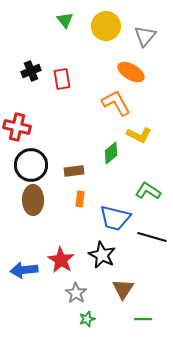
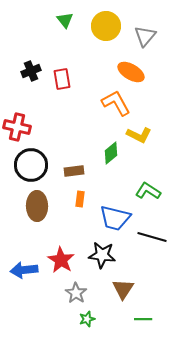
brown ellipse: moved 4 px right, 6 px down
black star: rotated 20 degrees counterclockwise
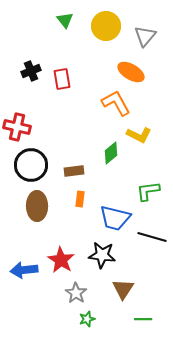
green L-shape: rotated 40 degrees counterclockwise
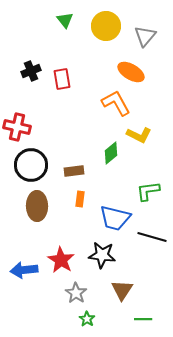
brown triangle: moved 1 px left, 1 px down
green star: rotated 21 degrees counterclockwise
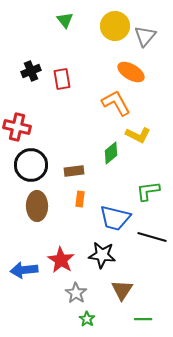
yellow circle: moved 9 px right
yellow L-shape: moved 1 px left
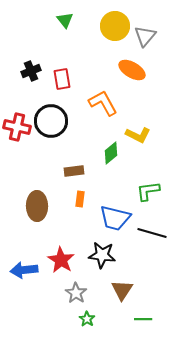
orange ellipse: moved 1 px right, 2 px up
orange L-shape: moved 13 px left
black circle: moved 20 px right, 44 px up
black line: moved 4 px up
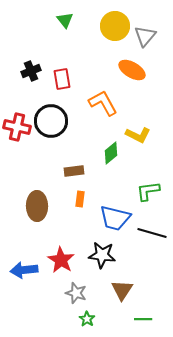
gray star: rotated 15 degrees counterclockwise
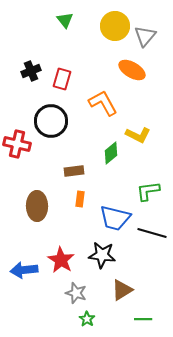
red rectangle: rotated 25 degrees clockwise
red cross: moved 17 px down
brown triangle: rotated 25 degrees clockwise
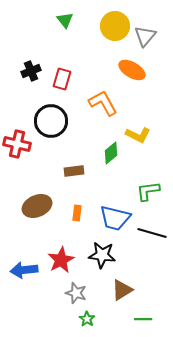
orange rectangle: moved 3 px left, 14 px down
brown ellipse: rotated 68 degrees clockwise
red star: rotated 12 degrees clockwise
